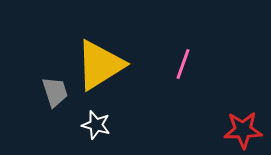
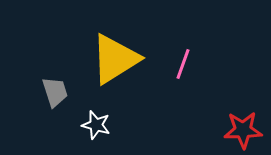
yellow triangle: moved 15 px right, 6 px up
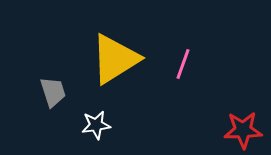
gray trapezoid: moved 2 px left
white star: rotated 24 degrees counterclockwise
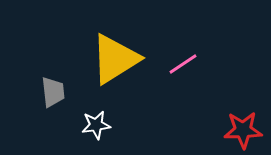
pink line: rotated 36 degrees clockwise
gray trapezoid: rotated 12 degrees clockwise
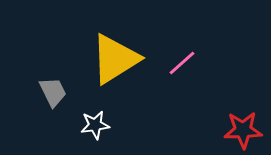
pink line: moved 1 px left, 1 px up; rotated 8 degrees counterclockwise
gray trapezoid: rotated 20 degrees counterclockwise
white star: moved 1 px left
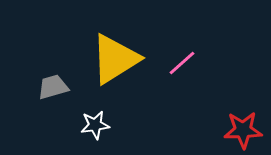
gray trapezoid: moved 5 px up; rotated 80 degrees counterclockwise
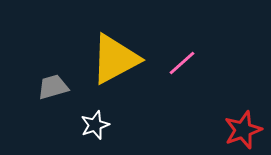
yellow triangle: rotated 4 degrees clockwise
white star: rotated 12 degrees counterclockwise
red star: rotated 18 degrees counterclockwise
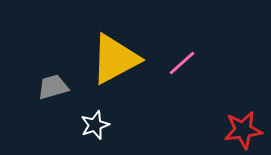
red star: rotated 12 degrees clockwise
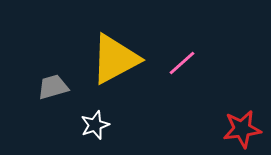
red star: moved 1 px left, 1 px up
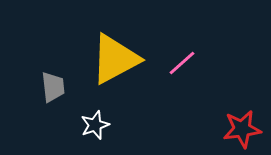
gray trapezoid: rotated 100 degrees clockwise
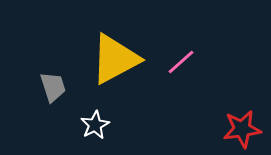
pink line: moved 1 px left, 1 px up
gray trapezoid: rotated 12 degrees counterclockwise
white star: rotated 8 degrees counterclockwise
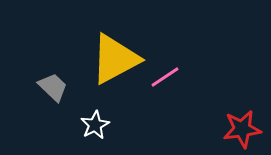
pink line: moved 16 px left, 15 px down; rotated 8 degrees clockwise
gray trapezoid: rotated 28 degrees counterclockwise
